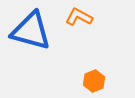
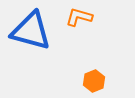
orange L-shape: rotated 12 degrees counterclockwise
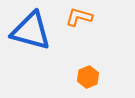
orange hexagon: moved 6 px left, 4 px up
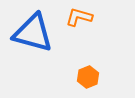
blue triangle: moved 2 px right, 2 px down
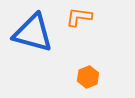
orange L-shape: rotated 8 degrees counterclockwise
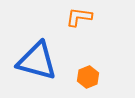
blue triangle: moved 4 px right, 28 px down
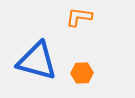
orange hexagon: moved 6 px left, 4 px up; rotated 20 degrees clockwise
